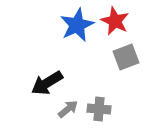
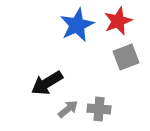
red star: moved 3 px right; rotated 24 degrees clockwise
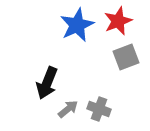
black arrow: rotated 36 degrees counterclockwise
gray cross: rotated 15 degrees clockwise
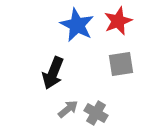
blue star: rotated 20 degrees counterclockwise
gray square: moved 5 px left, 7 px down; rotated 12 degrees clockwise
black arrow: moved 6 px right, 10 px up
gray cross: moved 3 px left, 4 px down; rotated 10 degrees clockwise
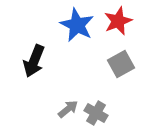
gray square: rotated 20 degrees counterclockwise
black arrow: moved 19 px left, 12 px up
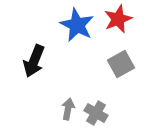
red star: moved 2 px up
gray arrow: rotated 40 degrees counterclockwise
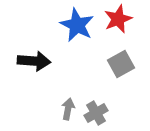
black arrow: rotated 108 degrees counterclockwise
gray cross: rotated 30 degrees clockwise
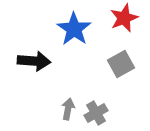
red star: moved 6 px right, 1 px up
blue star: moved 3 px left, 4 px down; rotated 8 degrees clockwise
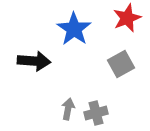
red star: moved 3 px right
gray cross: rotated 15 degrees clockwise
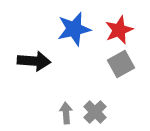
red star: moved 8 px left, 12 px down
blue star: rotated 24 degrees clockwise
gray arrow: moved 2 px left, 4 px down; rotated 15 degrees counterclockwise
gray cross: moved 1 px left, 1 px up; rotated 30 degrees counterclockwise
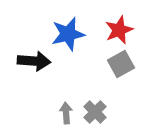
blue star: moved 6 px left, 5 px down
